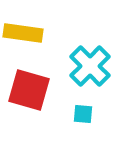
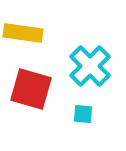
red square: moved 2 px right, 1 px up
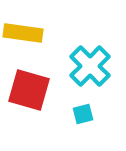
red square: moved 2 px left, 1 px down
cyan square: rotated 20 degrees counterclockwise
